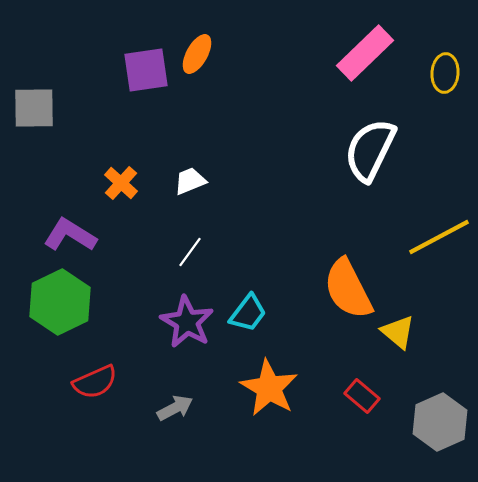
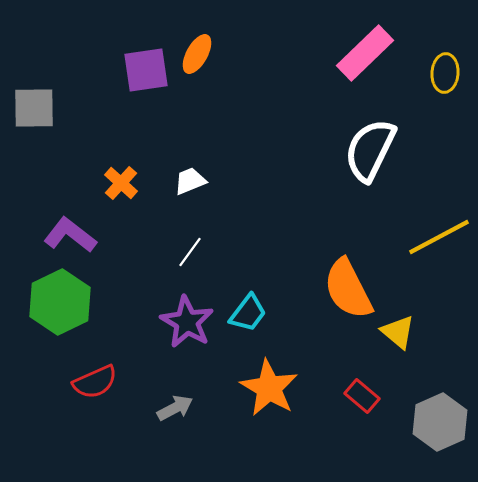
purple L-shape: rotated 6 degrees clockwise
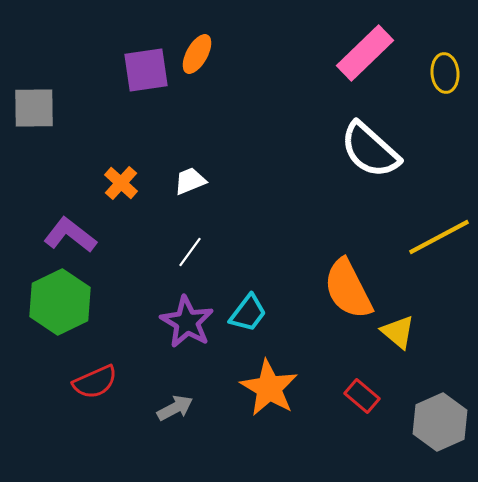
yellow ellipse: rotated 9 degrees counterclockwise
white semicircle: rotated 74 degrees counterclockwise
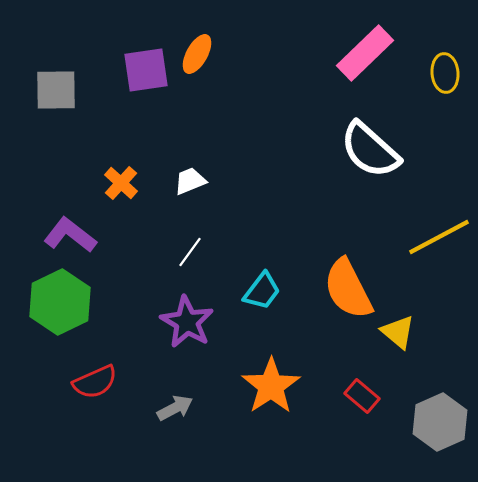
gray square: moved 22 px right, 18 px up
cyan trapezoid: moved 14 px right, 22 px up
orange star: moved 2 px right, 2 px up; rotated 8 degrees clockwise
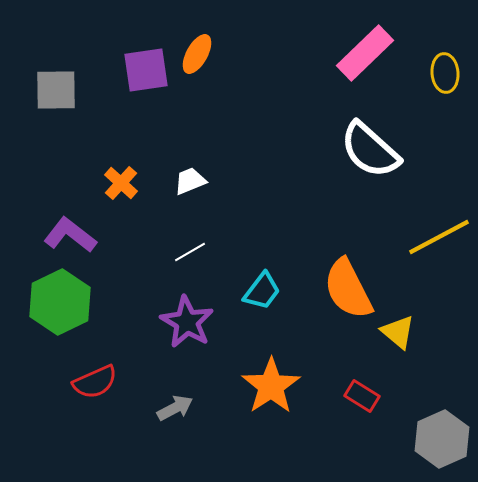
white line: rotated 24 degrees clockwise
red rectangle: rotated 8 degrees counterclockwise
gray hexagon: moved 2 px right, 17 px down
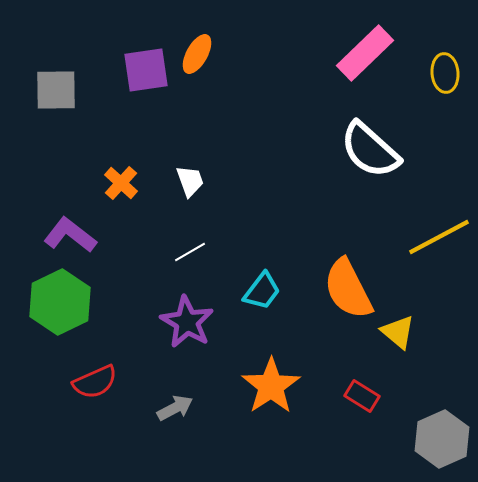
white trapezoid: rotated 92 degrees clockwise
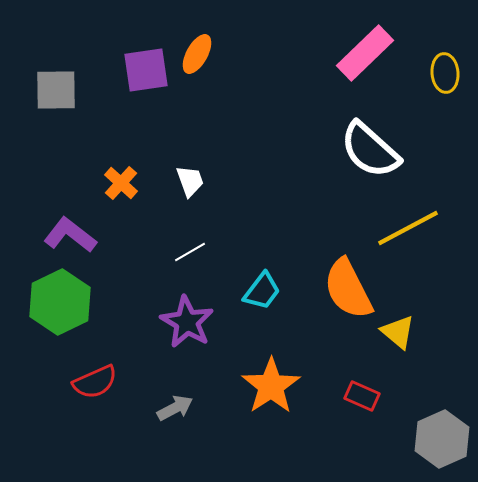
yellow line: moved 31 px left, 9 px up
red rectangle: rotated 8 degrees counterclockwise
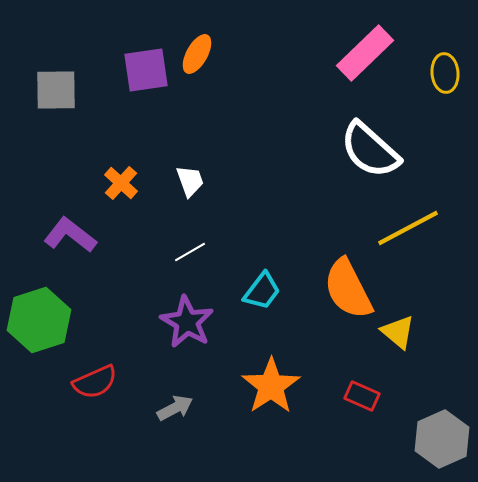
green hexagon: moved 21 px left, 18 px down; rotated 8 degrees clockwise
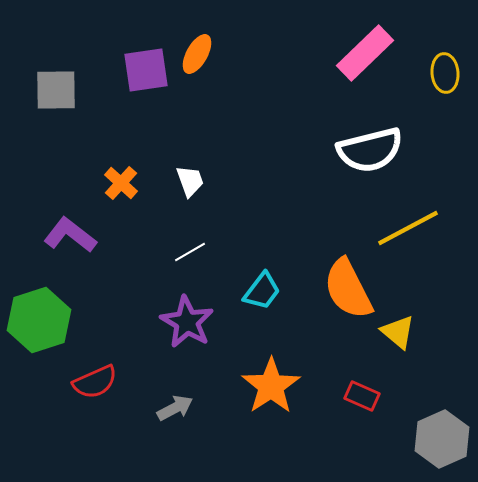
white semicircle: rotated 56 degrees counterclockwise
